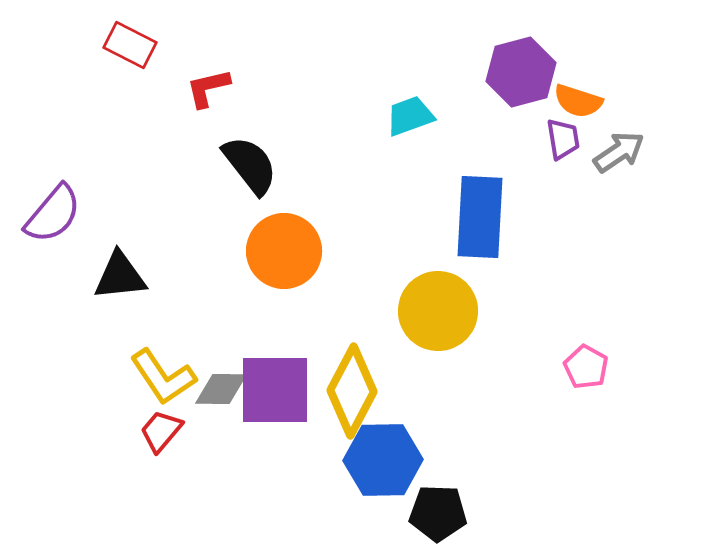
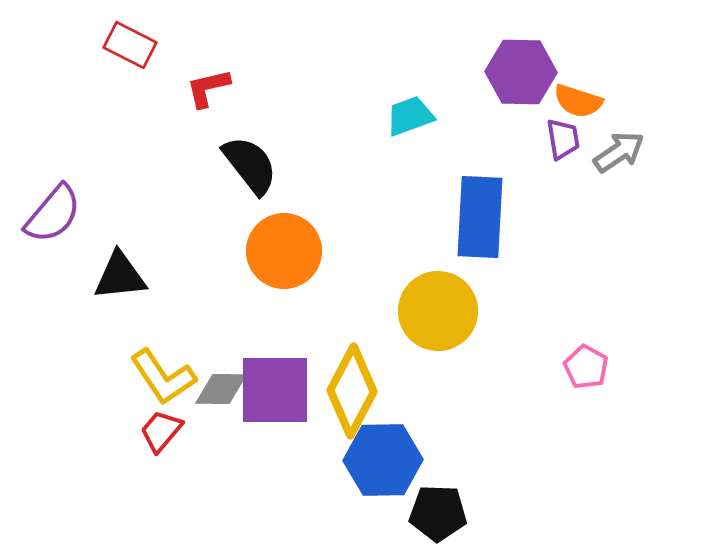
purple hexagon: rotated 16 degrees clockwise
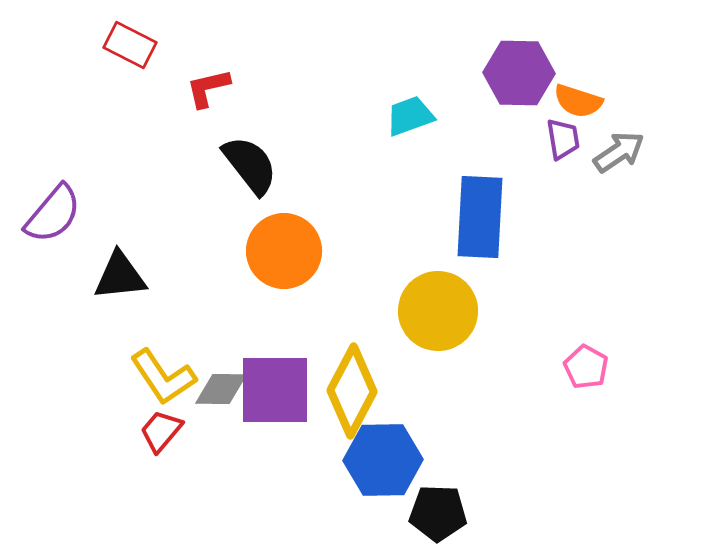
purple hexagon: moved 2 px left, 1 px down
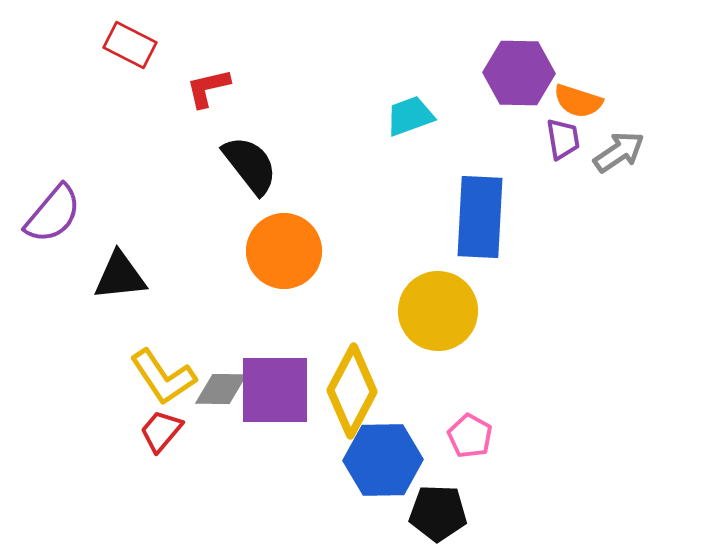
pink pentagon: moved 116 px left, 69 px down
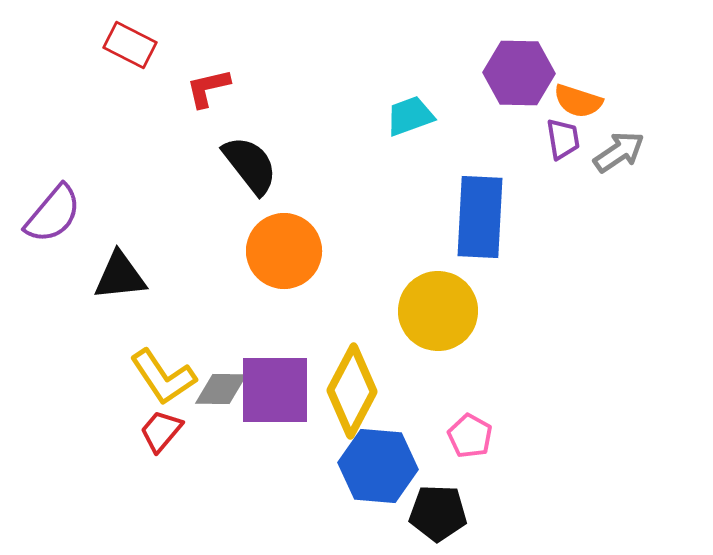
blue hexagon: moved 5 px left, 6 px down; rotated 6 degrees clockwise
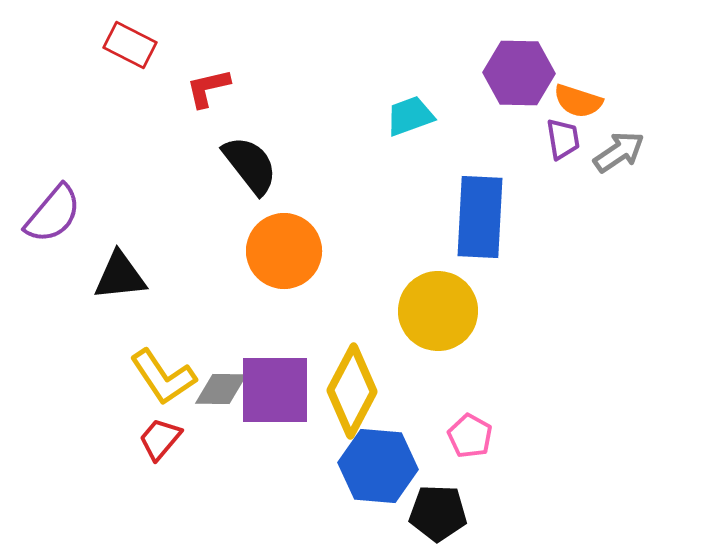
red trapezoid: moved 1 px left, 8 px down
